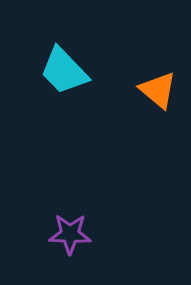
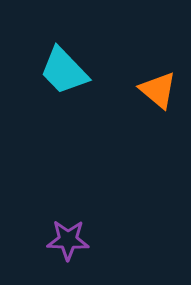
purple star: moved 2 px left, 6 px down
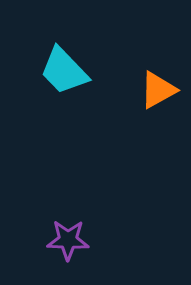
orange triangle: rotated 51 degrees clockwise
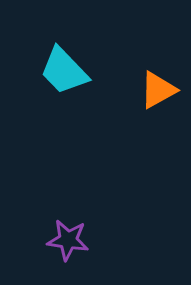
purple star: rotated 6 degrees clockwise
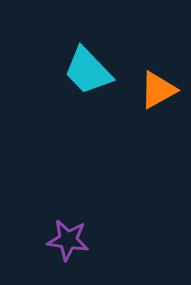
cyan trapezoid: moved 24 px right
